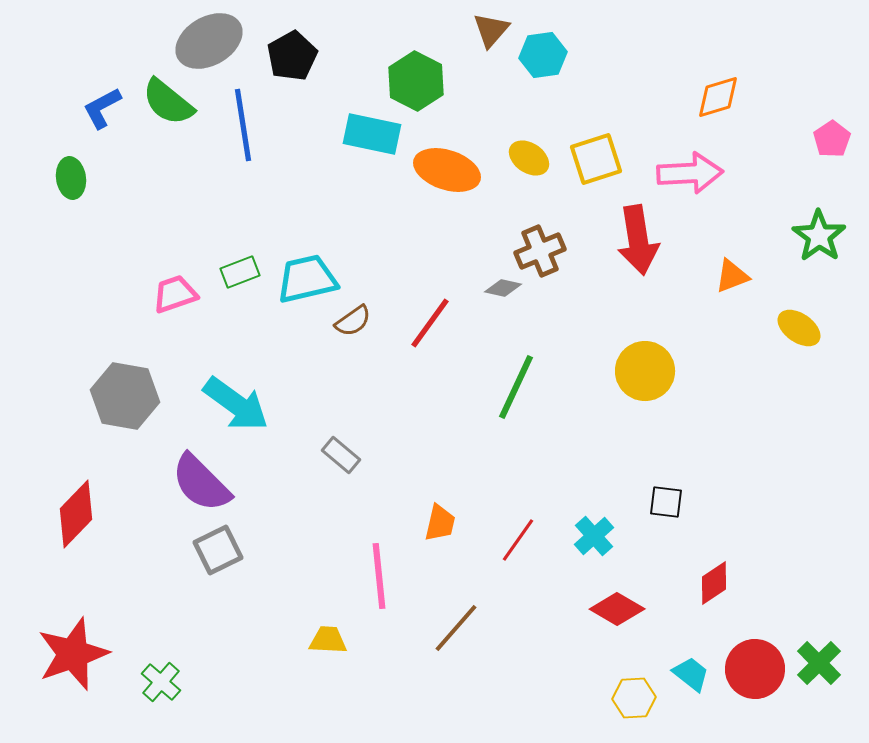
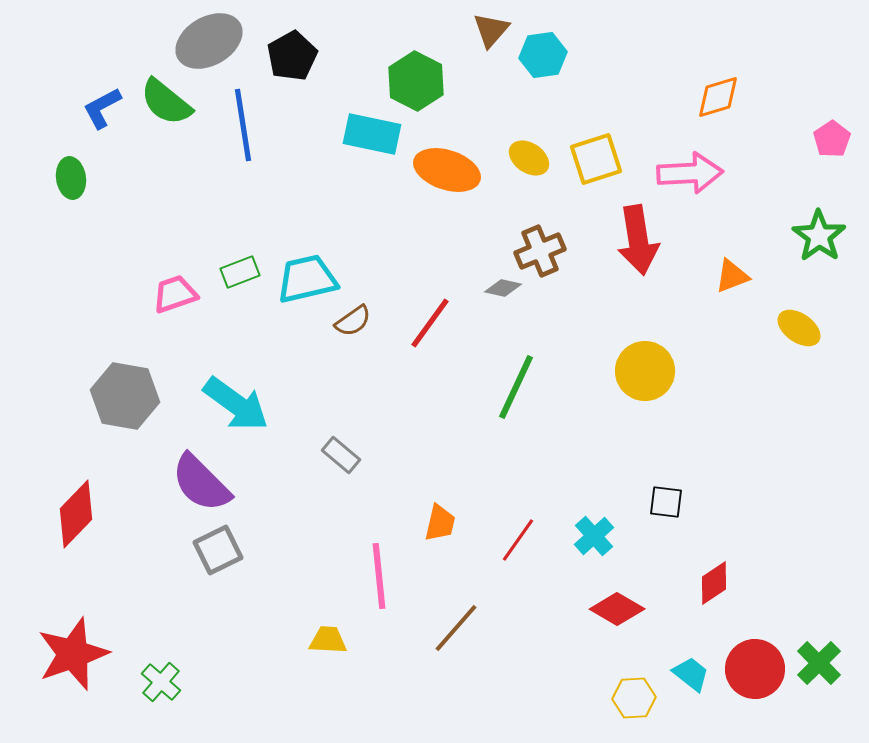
green semicircle at (168, 102): moved 2 px left
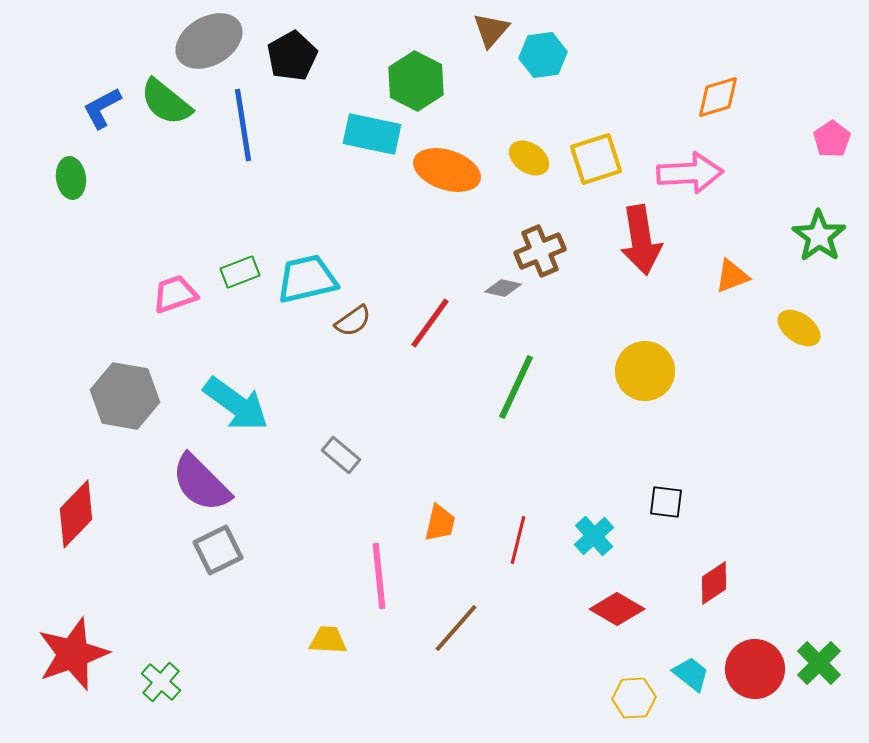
red arrow at (638, 240): moved 3 px right
red line at (518, 540): rotated 21 degrees counterclockwise
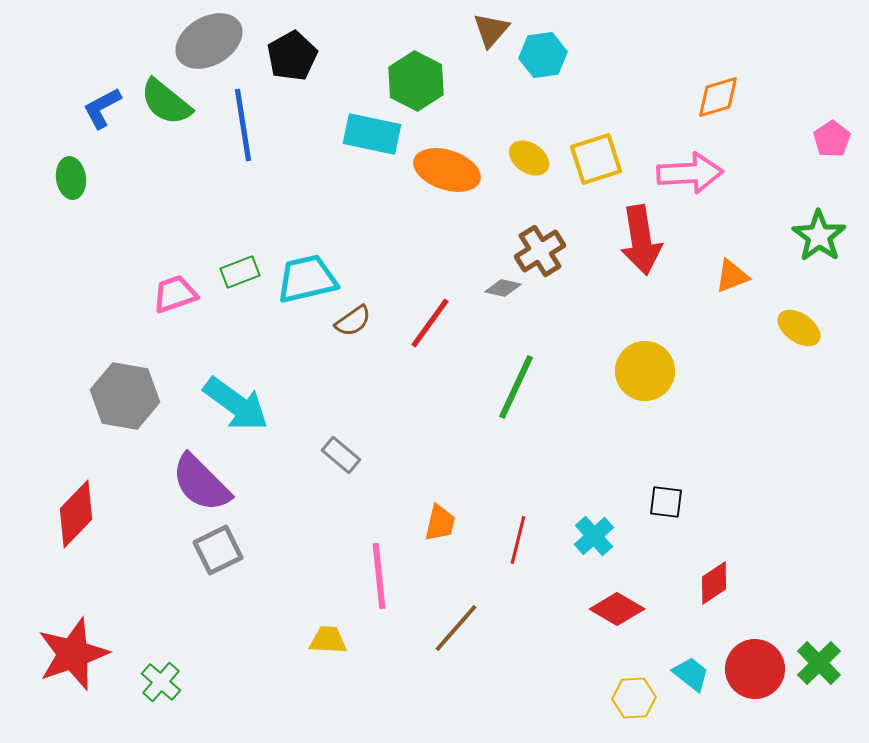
brown cross at (540, 251): rotated 9 degrees counterclockwise
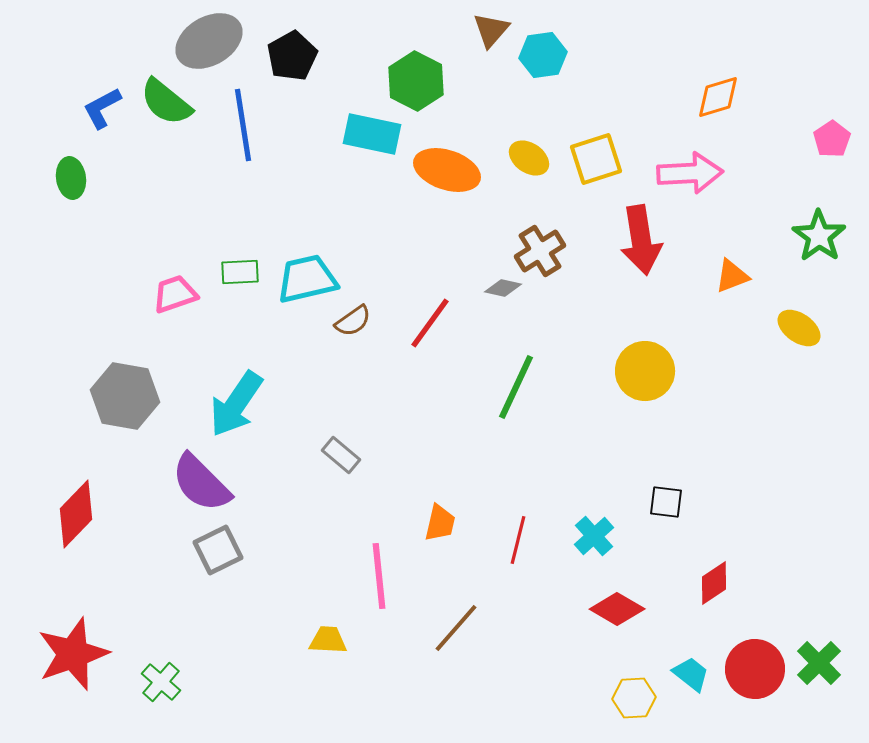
green rectangle at (240, 272): rotated 18 degrees clockwise
cyan arrow at (236, 404): rotated 88 degrees clockwise
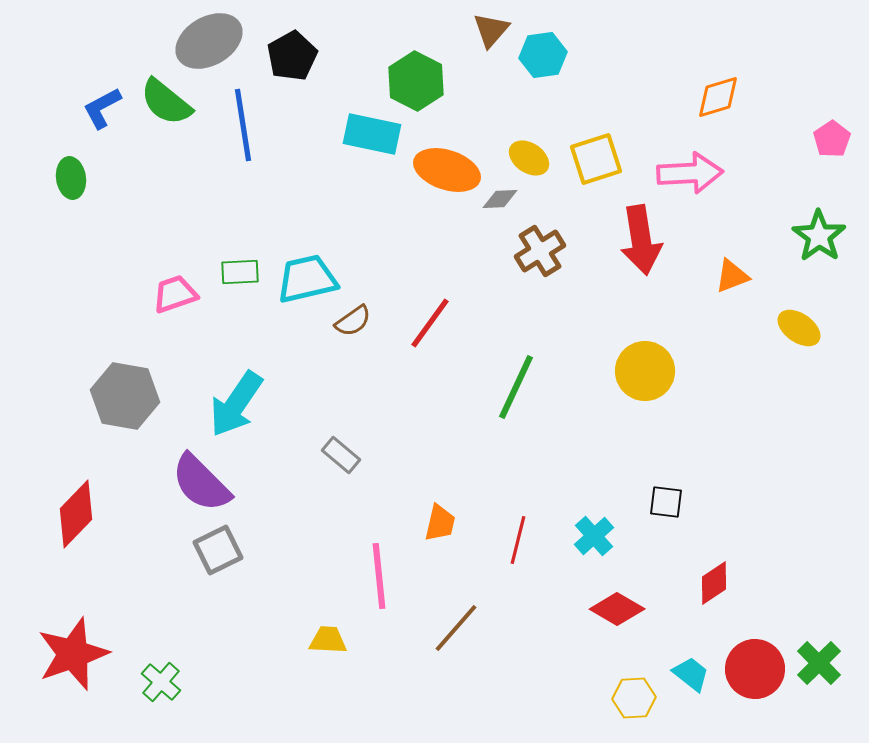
gray diamond at (503, 288): moved 3 px left, 89 px up; rotated 15 degrees counterclockwise
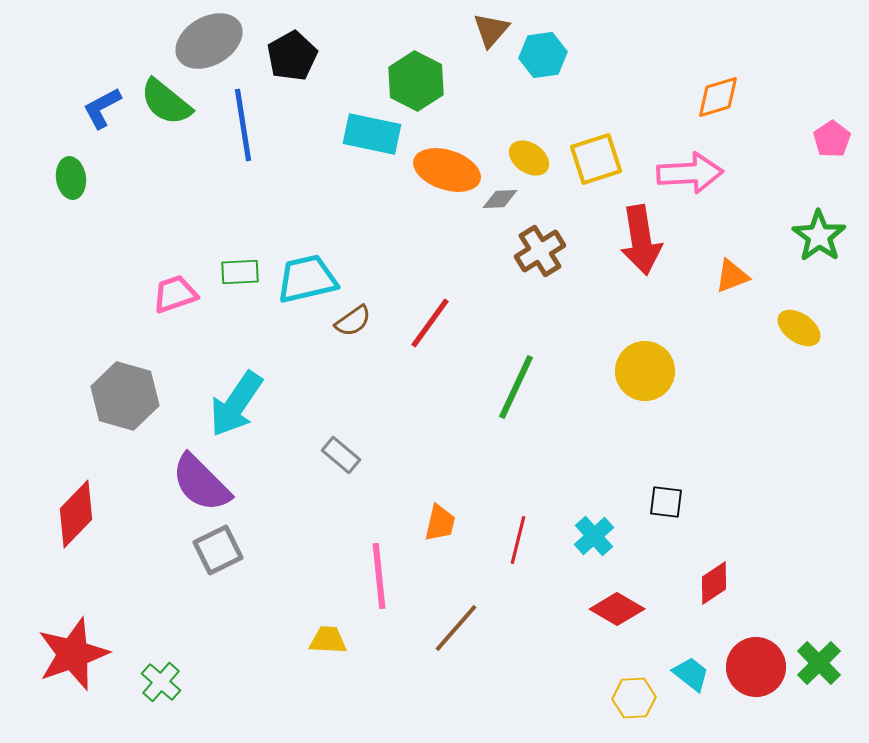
gray hexagon at (125, 396): rotated 6 degrees clockwise
red circle at (755, 669): moved 1 px right, 2 px up
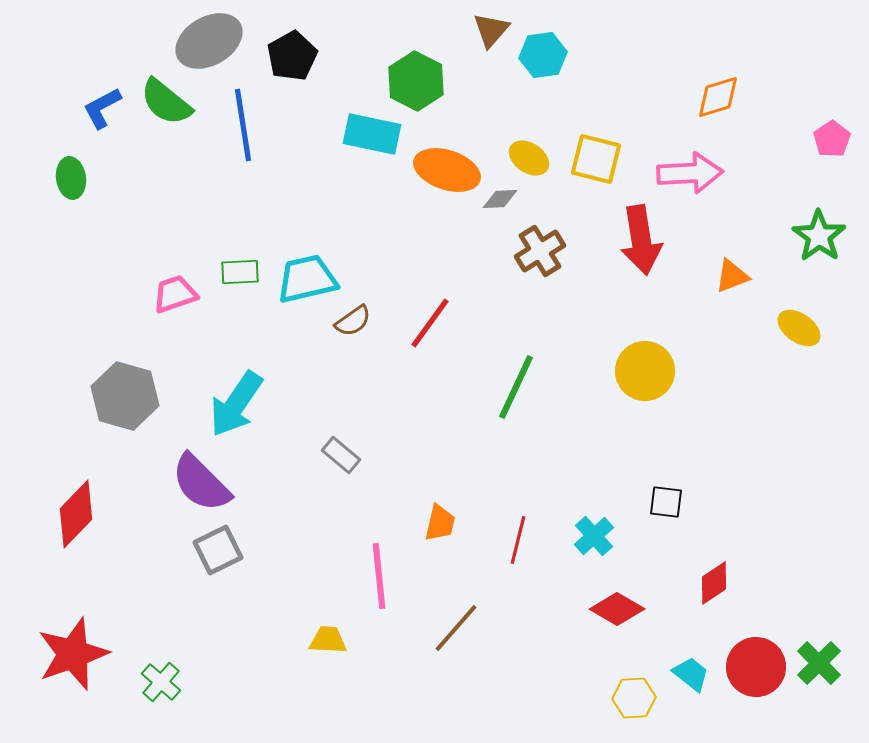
yellow square at (596, 159): rotated 32 degrees clockwise
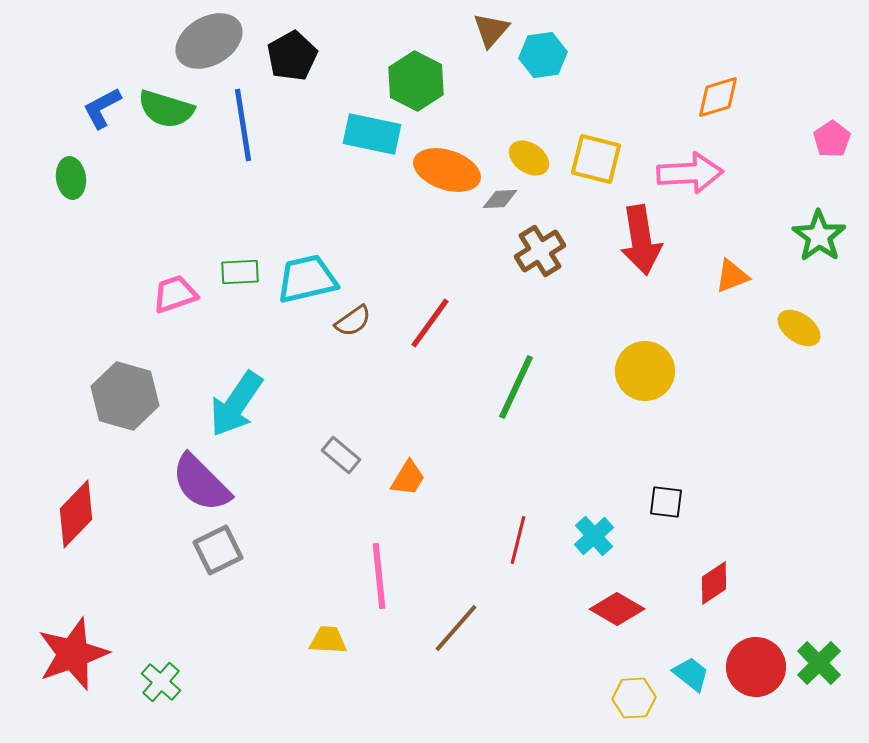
green semicircle at (166, 102): moved 7 px down; rotated 22 degrees counterclockwise
orange trapezoid at (440, 523): moved 32 px left, 45 px up; rotated 18 degrees clockwise
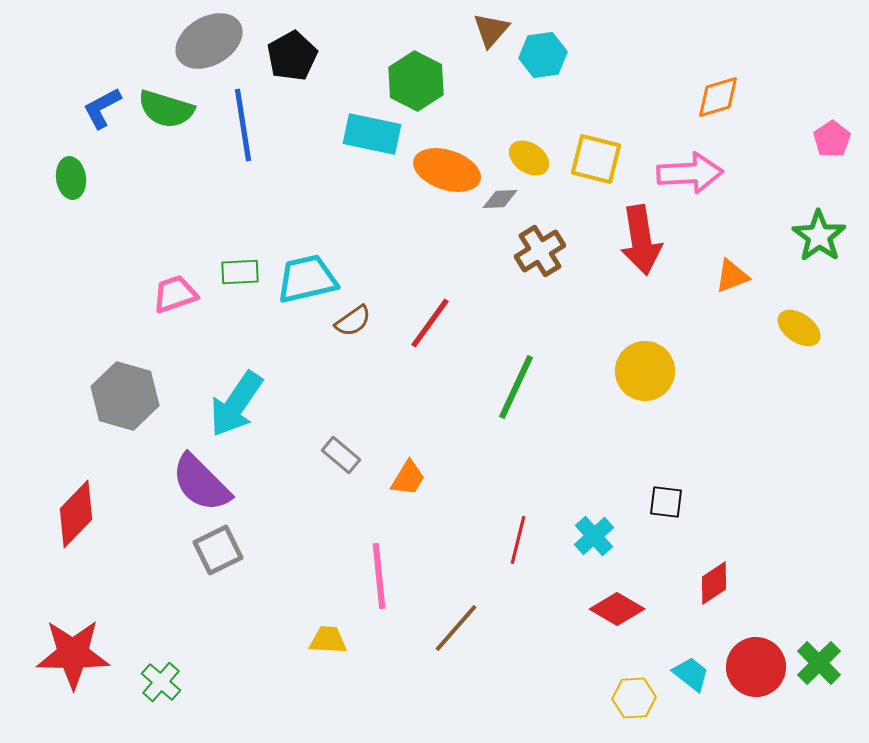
red star at (73, 654): rotated 20 degrees clockwise
